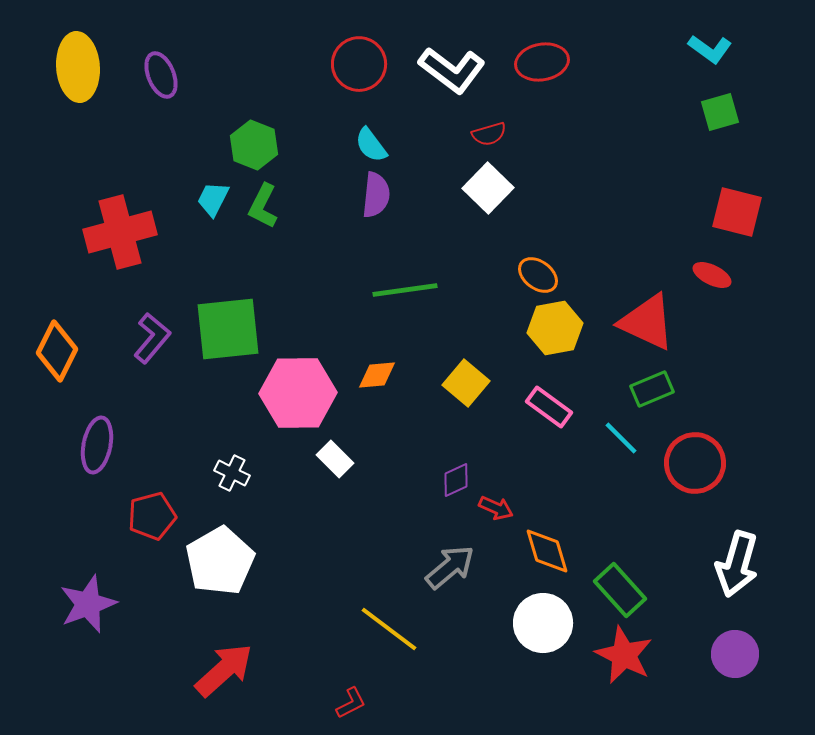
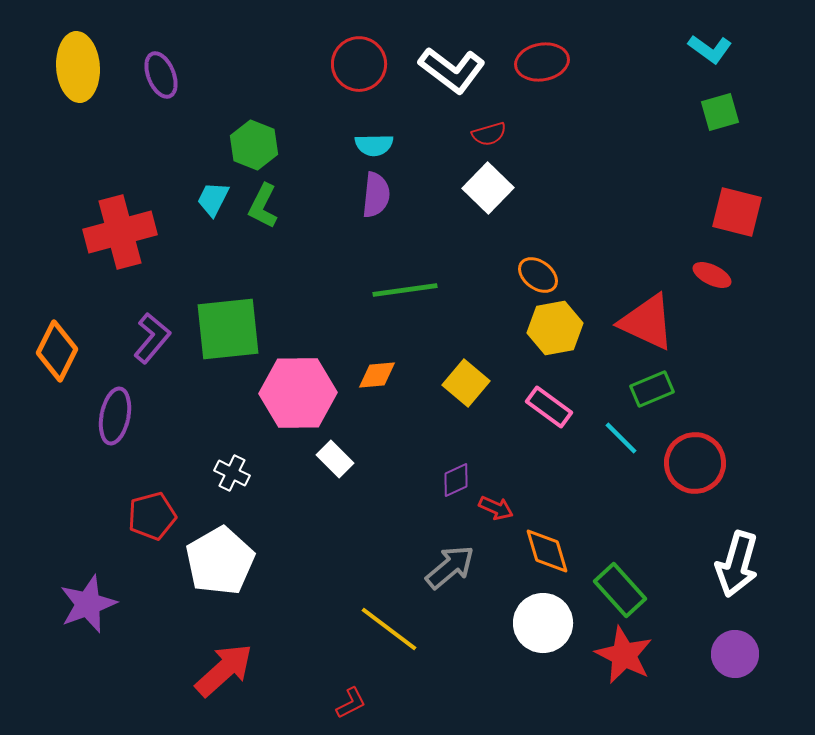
cyan semicircle at (371, 145): moved 3 px right; rotated 54 degrees counterclockwise
purple ellipse at (97, 445): moved 18 px right, 29 px up
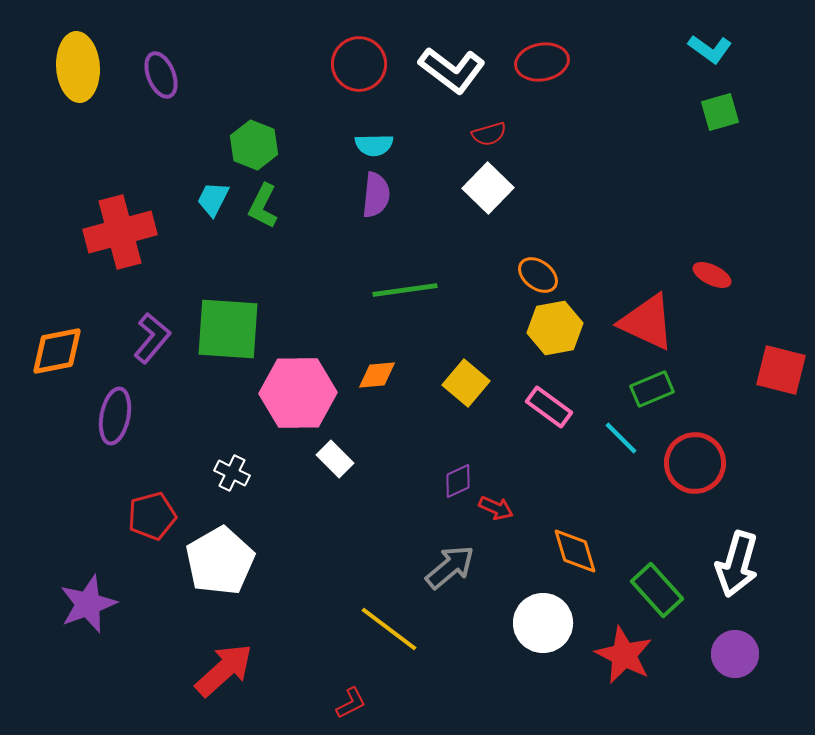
red square at (737, 212): moved 44 px right, 158 px down
green square at (228, 329): rotated 10 degrees clockwise
orange diamond at (57, 351): rotated 52 degrees clockwise
purple diamond at (456, 480): moved 2 px right, 1 px down
orange diamond at (547, 551): moved 28 px right
green rectangle at (620, 590): moved 37 px right
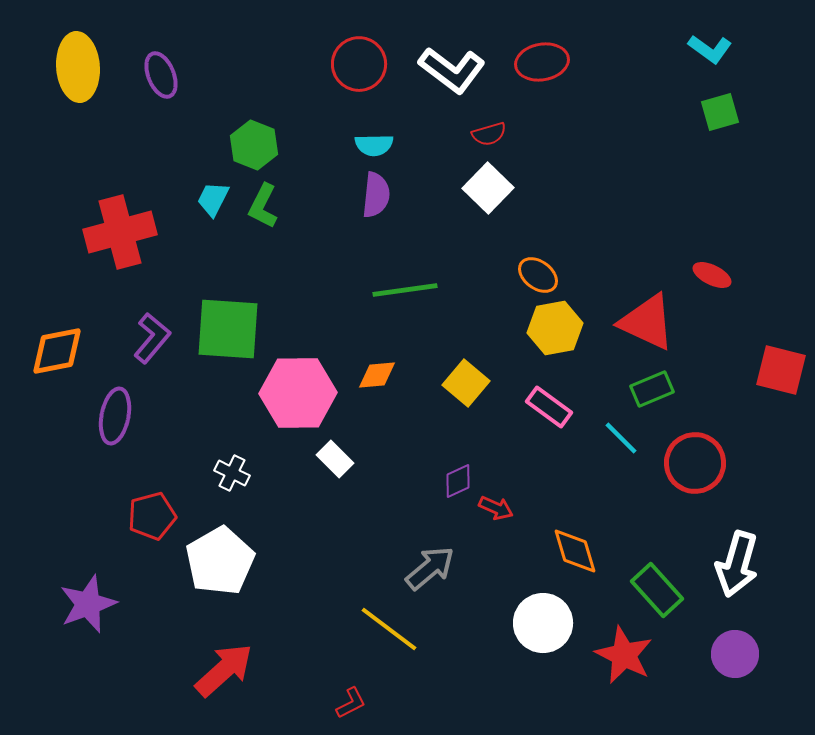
gray arrow at (450, 567): moved 20 px left, 1 px down
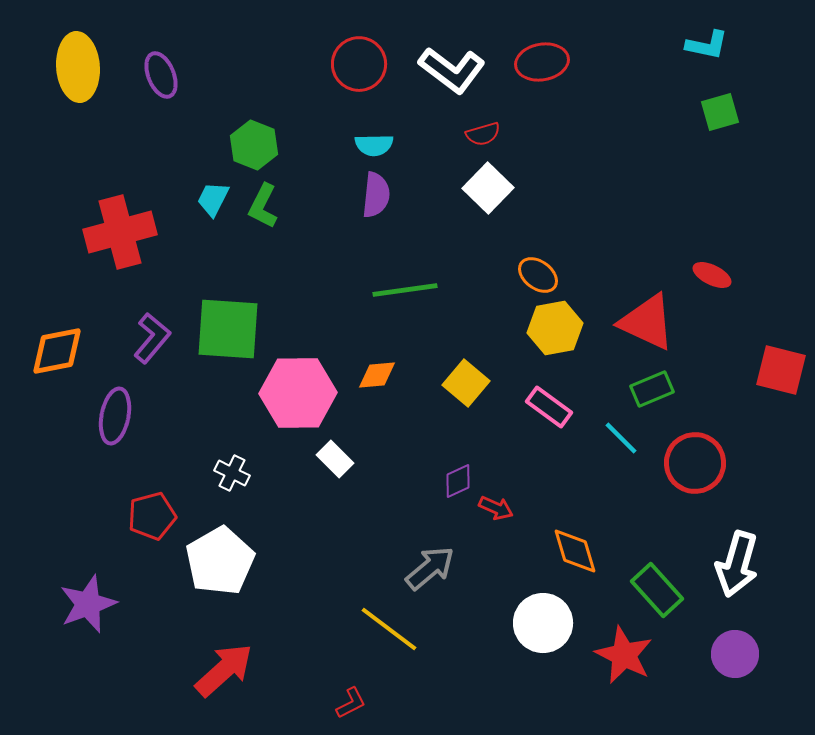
cyan L-shape at (710, 49): moved 3 px left, 4 px up; rotated 24 degrees counterclockwise
red semicircle at (489, 134): moved 6 px left
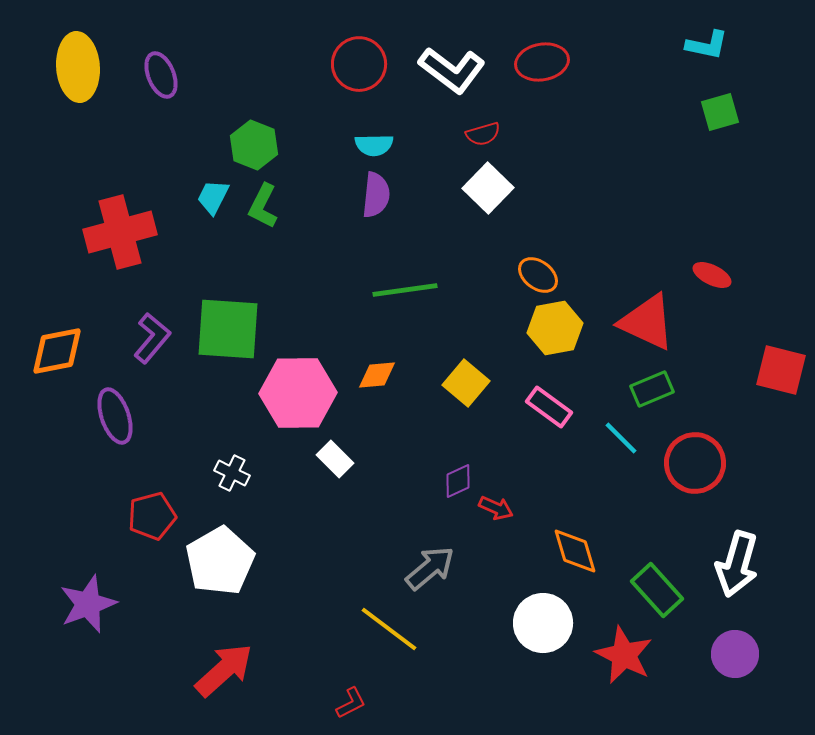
cyan trapezoid at (213, 199): moved 2 px up
purple ellipse at (115, 416): rotated 30 degrees counterclockwise
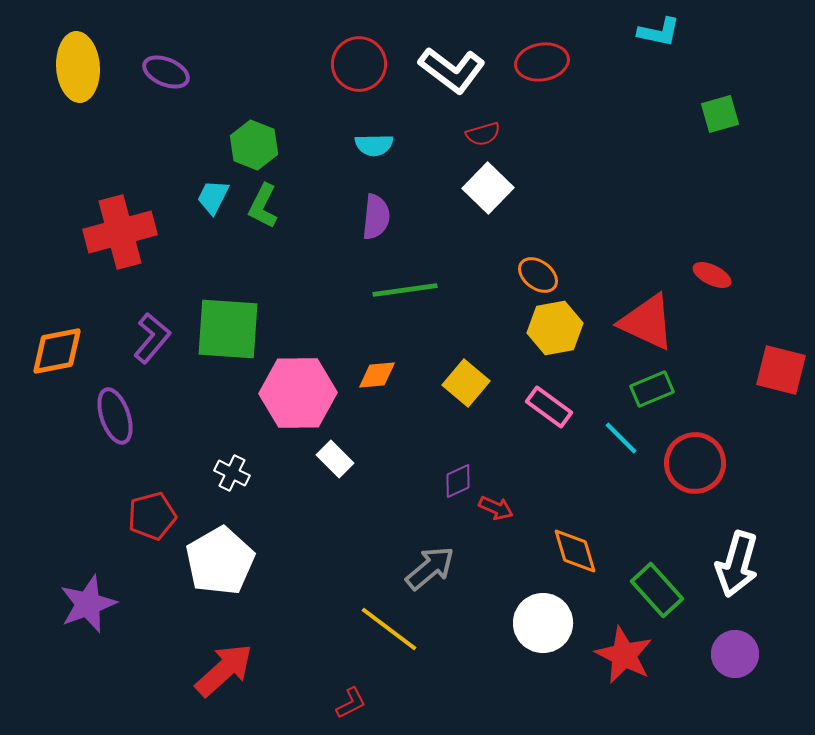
cyan L-shape at (707, 45): moved 48 px left, 13 px up
purple ellipse at (161, 75): moved 5 px right, 3 px up; rotated 45 degrees counterclockwise
green square at (720, 112): moved 2 px down
purple semicircle at (376, 195): moved 22 px down
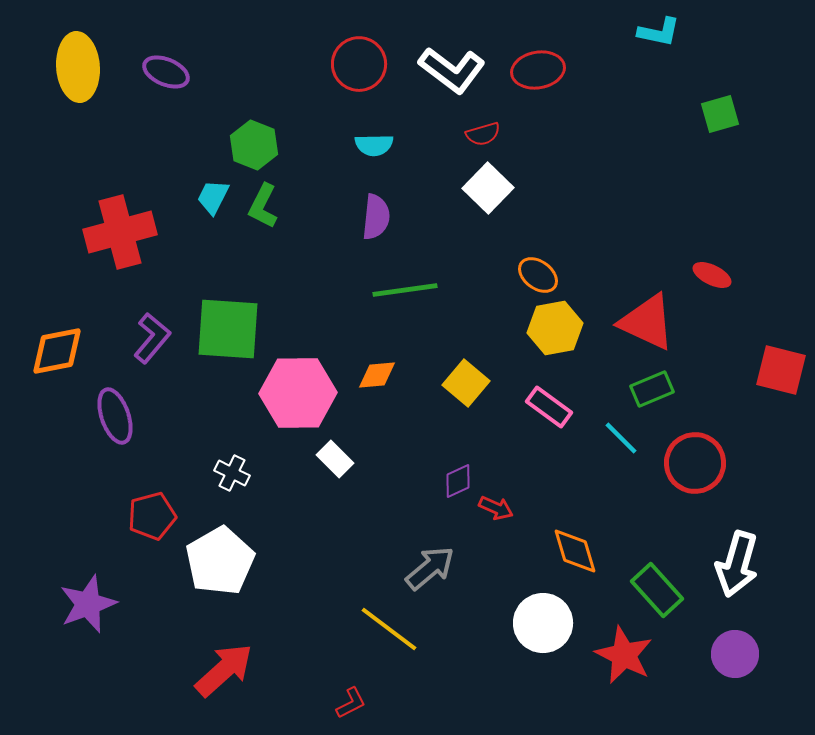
red ellipse at (542, 62): moved 4 px left, 8 px down
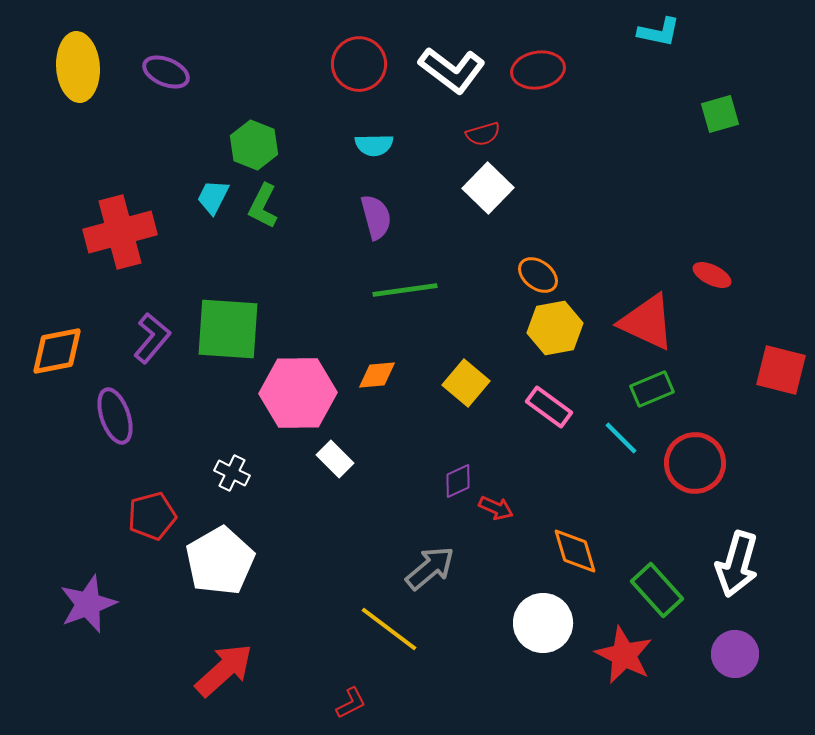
purple semicircle at (376, 217): rotated 21 degrees counterclockwise
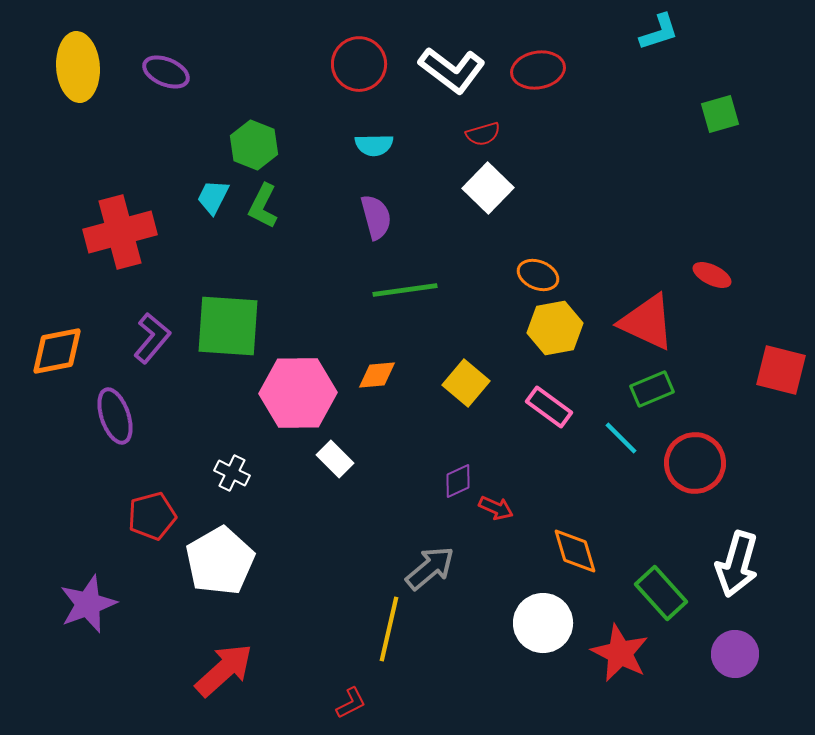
cyan L-shape at (659, 32): rotated 30 degrees counterclockwise
orange ellipse at (538, 275): rotated 15 degrees counterclockwise
green square at (228, 329): moved 3 px up
green rectangle at (657, 590): moved 4 px right, 3 px down
yellow line at (389, 629): rotated 66 degrees clockwise
red star at (624, 655): moved 4 px left, 2 px up
